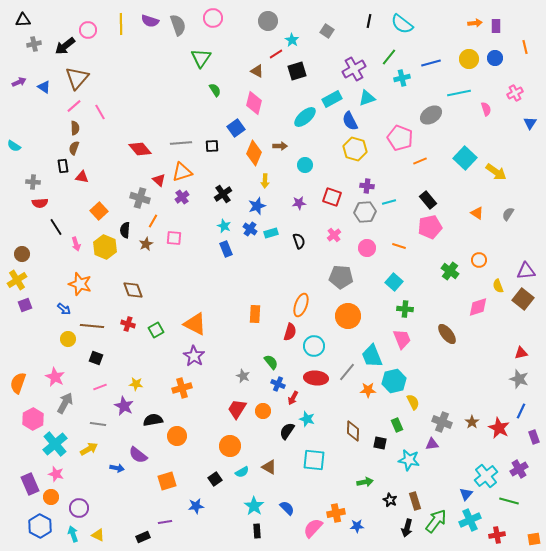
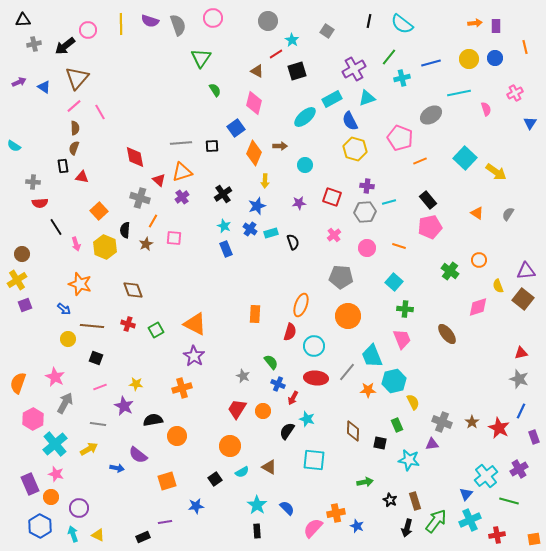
red diamond at (140, 149): moved 5 px left, 8 px down; rotated 30 degrees clockwise
black semicircle at (299, 241): moved 6 px left, 1 px down
cyan star at (254, 506): moved 3 px right, 1 px up
blue star at (357, 526): rotated 24 degrees clockwise
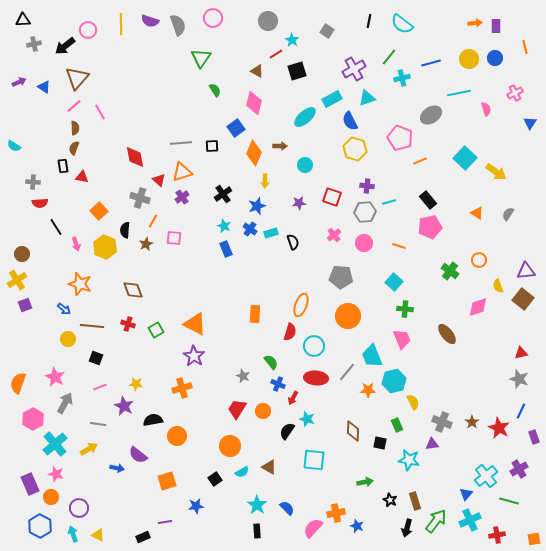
pink circle at (367, 248): moved 3 px left, 5 px up
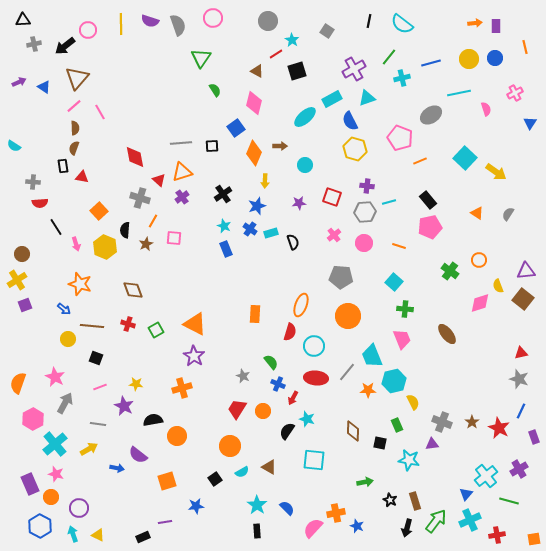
pink diamond at (478, 307): moved 2 px right, 4 px up
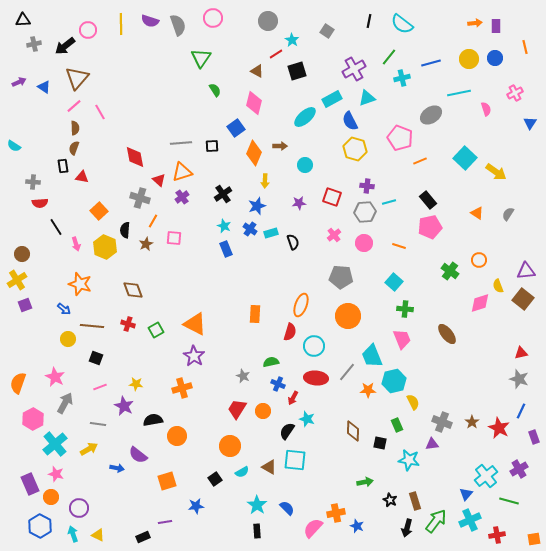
green semicircle at (271, 362): rotated 63 degrees counterclockwise
cyan square at (314, 460): moved 19 px left
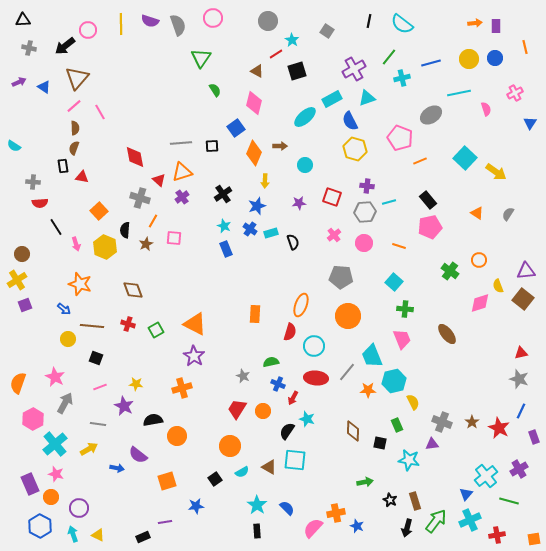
gray cross at (34, 44): moved 5 px left, 4 px down; rotated 24 degrees clockwise
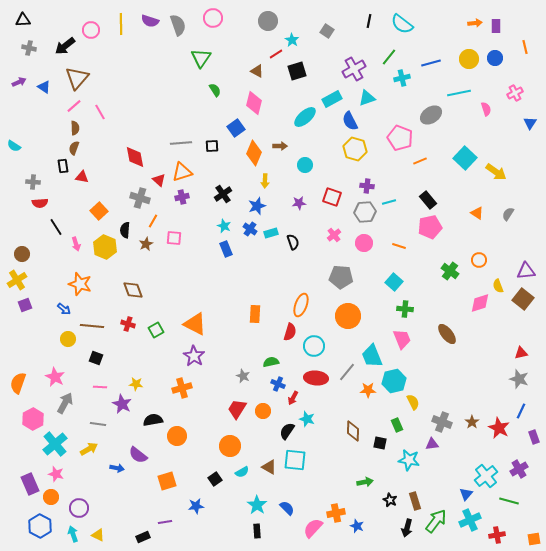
pink circle at (88, 30): moved 3 px right
purple cross at (182, 197): rotated 24 degrees clockwise
pink line at (100, 387): rotated 24 degrees clockwise
purple star at (124, 406): moved 2 px left, 2 px up
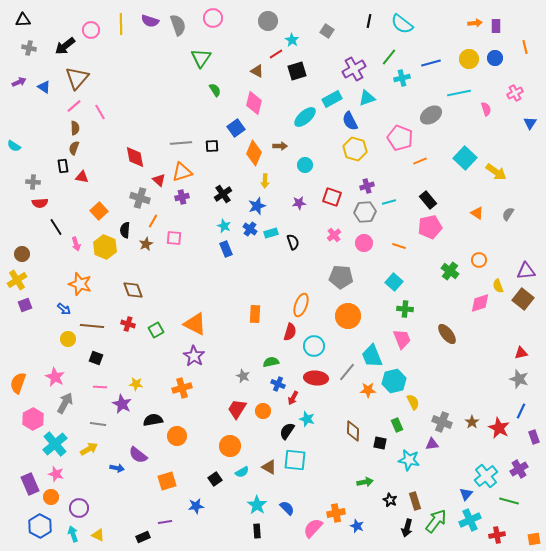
purple cross at (367, 186): rotated 24 degrees counterclockwise
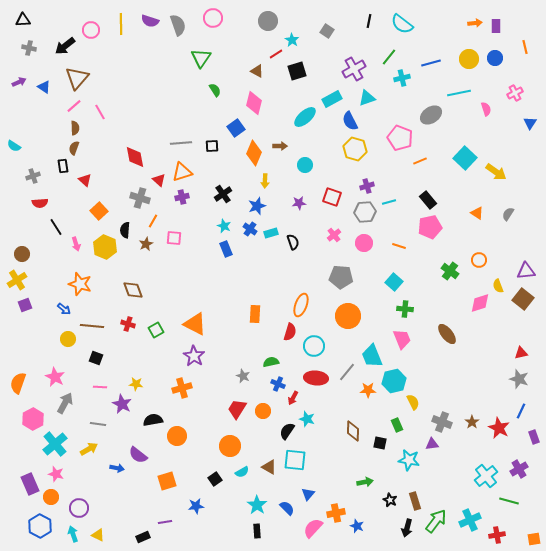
red triangle at (82, 177): moved 3 px right, 3 px down; rotated 32 degrees clockwise
gray cross at (33, 182): moved 6 px up; rotated 24 degrees counterclockwise
blue triangle at (466, 494): moved 158 px left
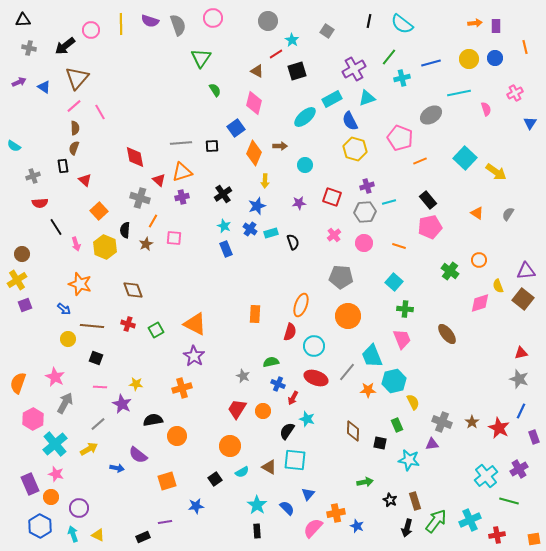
red ellipse at (316, 378): rotated 15 degrees clockwise
gray line at (98, 424): rotated 49 degrees counterclockwise
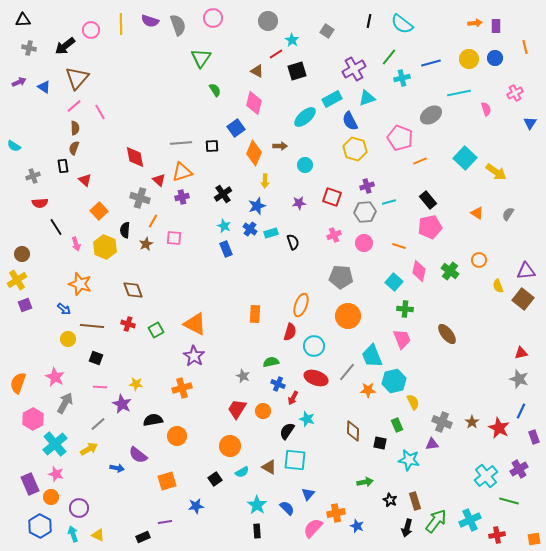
pink cross at (334, 235): rotated 16 degrees clockwise
pink diamond at (480, 303): moved 61 px left, 32 px up; rotated 60 degrees counterclockwise
